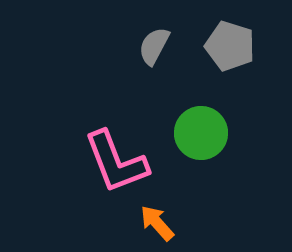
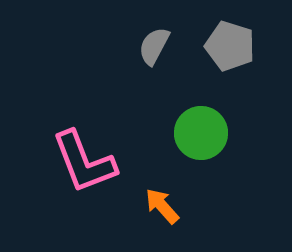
pink L-shape: moved 32 px left
orange arrow: moved 5 px right, 17 px up
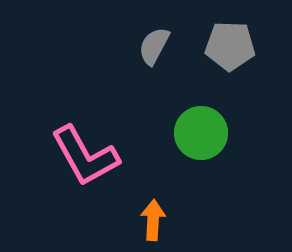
gray pentagon: rotated 15 degrees counterclockwise
pink L-shape: moved 1 px right, 6 px up; rotated 8 degrees counterclockwise
orange arrow: moved 9 px left, 14 px down; rotated 45 degrees clockwise
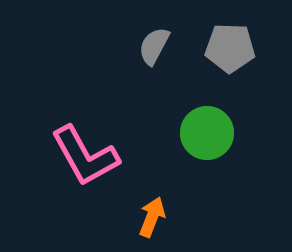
gray pentagon: moved 2 px down
green circle: moved 6 px right
orange arrow: moved 1 px left, 3 px up; rotated 18 degrees clockwise
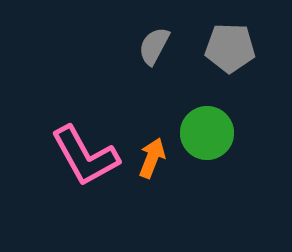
orange arrow: moved 59 px up
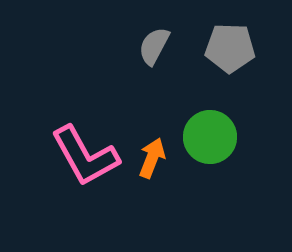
green circle: moved 3 px right, 4 px down
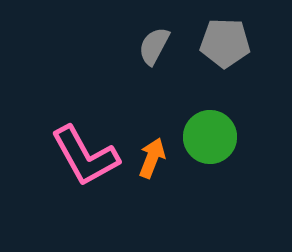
gray pentagon: moved 5 px left, 5 px up
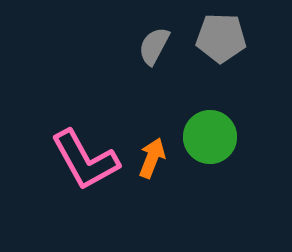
gray pentagon: moved 4 px left, 5 px up
pink L-shape: moved 4 px down
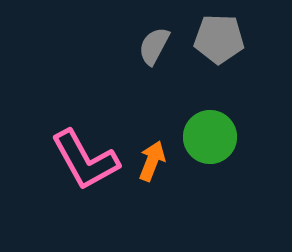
gray pentagon: moved 2 px left, 1 px down
orange arrow: moved 3 px down
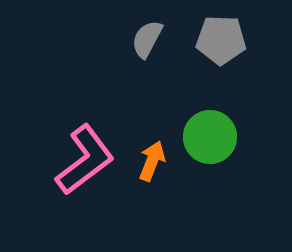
gray pentagon: moved 2 px right, 1 px down
gray semicircle: moved 7 px left, 7 px up
pink L-shape: rotated 98 degrees counterclockwise
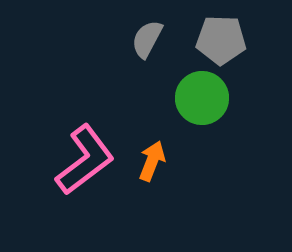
green circle: moved 8 px left, 39 px up
